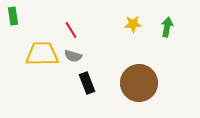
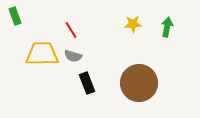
green rectangle: moved 2 px right; rotated 12 degrees counterclockwise
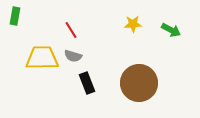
green rectangle: rotated 30 degrees clockwise
green arrow: moved 4 px right, 3 px down; rotated 108 degrees clockwise
yellow trapezoid: moved 4 px down
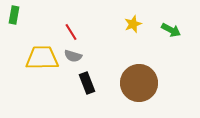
green rectangle: moved 1 px left, 1 px up
yellow star: rotated 18 degrees counterclockwise
red line: moved 2 px down
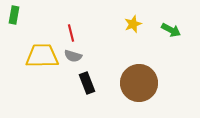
red line: moved 1 px down; rotated 18 degrees clockwise
yellow trapezoid: moved 2 px up
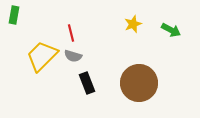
yellow trapezoid: rotated 44 degrees counterclockwise
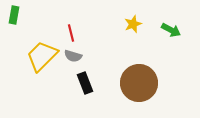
black rectangle: moved 2 px left
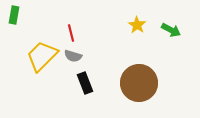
yellow star: moved 4 px right, 1 px down; rotated 18 degrees counterclockwise
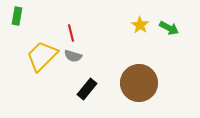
green rectangle: moved 3 px right, 1 px down
yellow star: moved 3 px right
green arrow: moved 2 px left, 2 px up
black rectangle: moved 2 px right, 6 px down; rotated 60 degrees clockwise
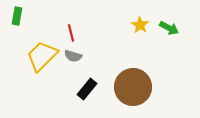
brown circle: moved 6 px left, 4 px down
